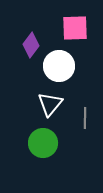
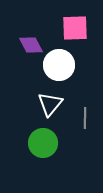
purple diamond: rotated 65 degrees counterclockwise
white circle: moved 1 px up
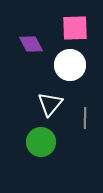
purple diamond: moved 1 px up
white circle: moved 11 px right
green circle: moved 2 px left, 1 px up
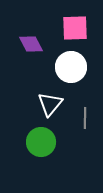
white circle: moved 1 px right, 2 px down
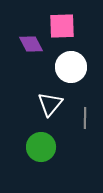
pink square: moved 13 px left, 2 px up
green circle: moved 5 px down
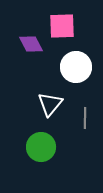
white circle: moved 5 px right
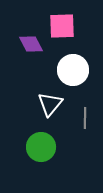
white circle: moved 3 px left, 3 px down
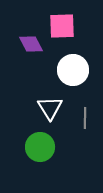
white triangle: moved 4 px down; rotated 12 degrees counterclockwise
green circle: moved 1 px left
